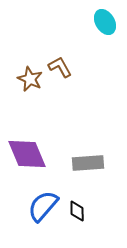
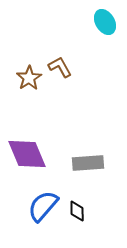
brown star: moved 1 px left, 1 px up; rotated 15 degrees clockwise
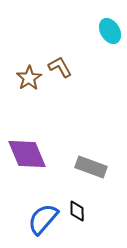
cyan ellipse: moved 5 px right, 9 px down
gray rectangle: moved 3 px right, 4 px down; rotated 24 degrees clockwise
blue semicircle: moved 13 px down
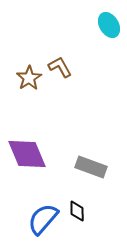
cyan ellipse: moved 1 px left, 6 px up
